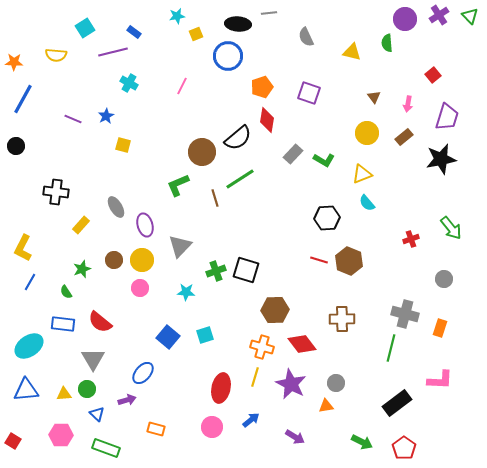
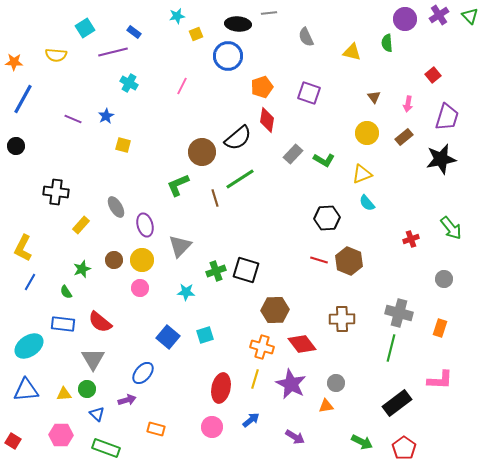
gray cross at (405, 314): moved 6 px left, 1 px up
yellow line at (255, 377): moved 2 px down
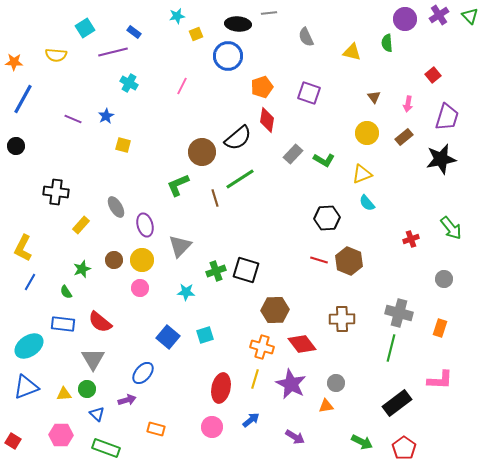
blue triangle at (26, 390): moved 3 px up; rotated 16 degrees counterclockwise
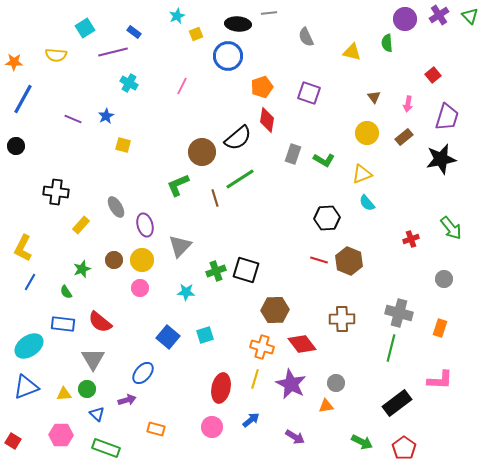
cyan star at (177, 16): rotated 14 degrees counterclockwise
gray rectangle at (293, 154): rotated 24 degrees counterclockwise
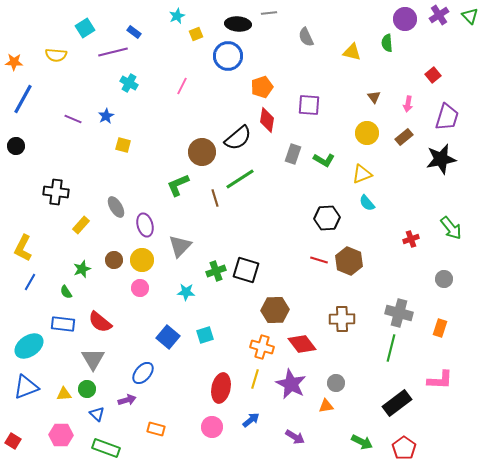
purple square at (309, 93): moved 12 px down; rotated 15 degrees counterclockwise
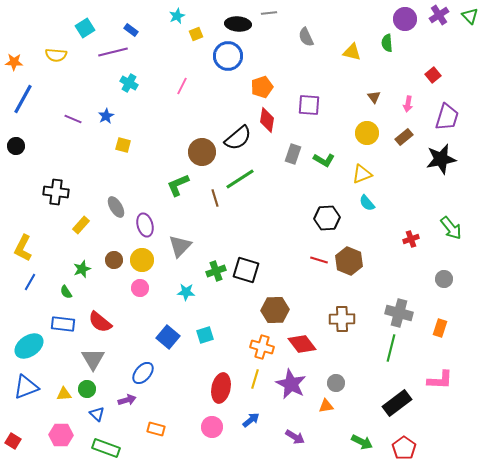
blue rectangle at (134, 32): moved 3 px left, 2 px up
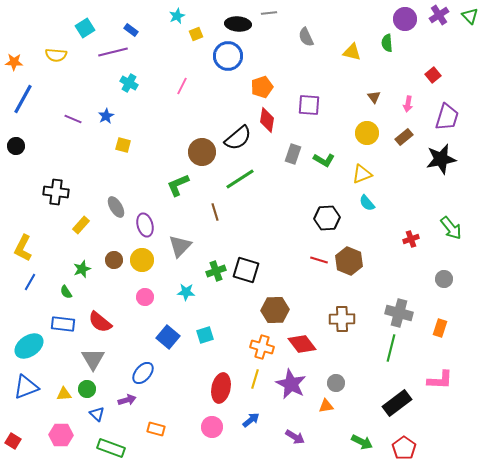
brown line at (215, 198): moved 14 px down
pink circle at (140, 288): moved 5 px right, 9 px down
green rectangle at (106, 448): moved 5 px right
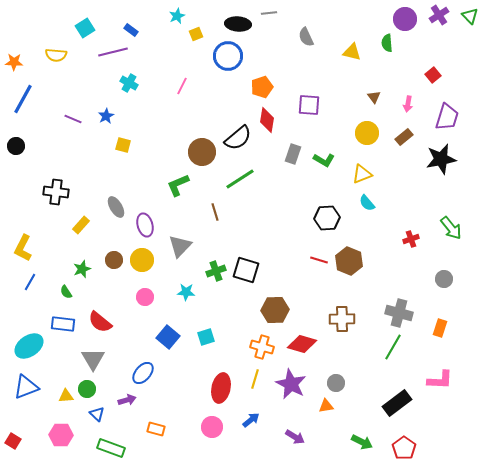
cyan square at (205, 335): moved 1 px right, 2 px down
red diamond at (302, 344): rotated 36 degrees counterclockwise
green line at (391, 348): moved 2 px right, 1 px up; rotated 16 degrees clockwise
yellow triangle at (64, 394): moved 2 px right, 2 px down
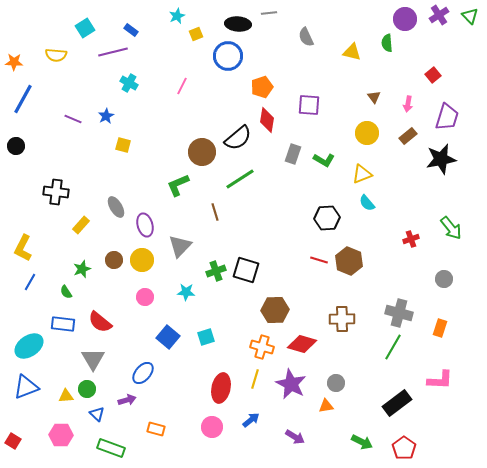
brown rectangle at (404, 137): moved 4 px right, 1 px up
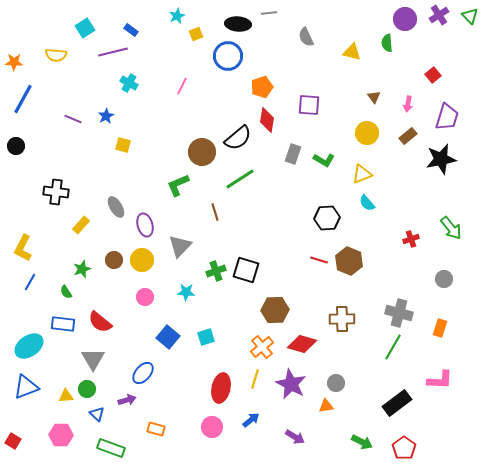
orange cross at (262, 347): rotated 35 degrees clockwise
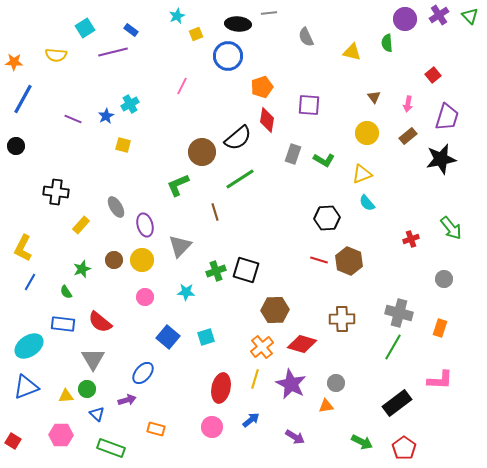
cyan cross at (129, 83): moved 1 px right, 21 px down; rotated 30 degrees clockwise
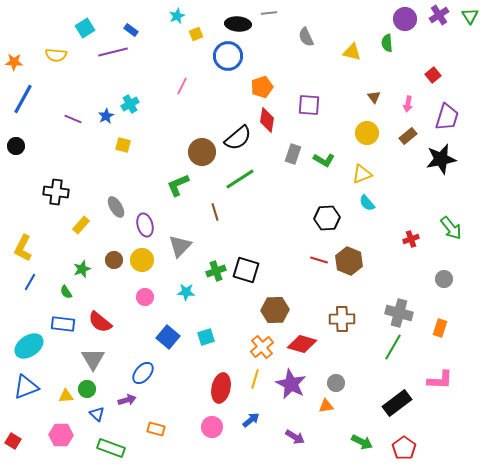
green triangle at (470, 16): rotated 12 degrees clockwise
